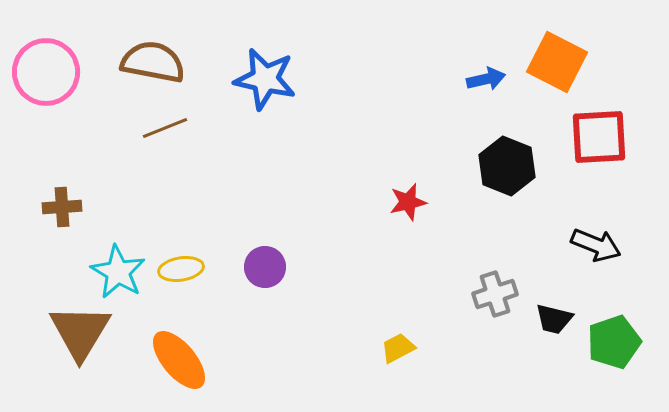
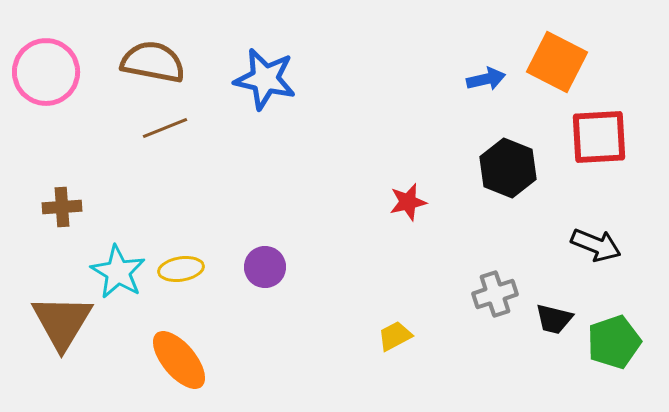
black hexagon: moved 1 px right, 2 px down
brown triangle: moved 18 px left, 10 px up
yellow trapezoid: moved 3 px left, 12 px up
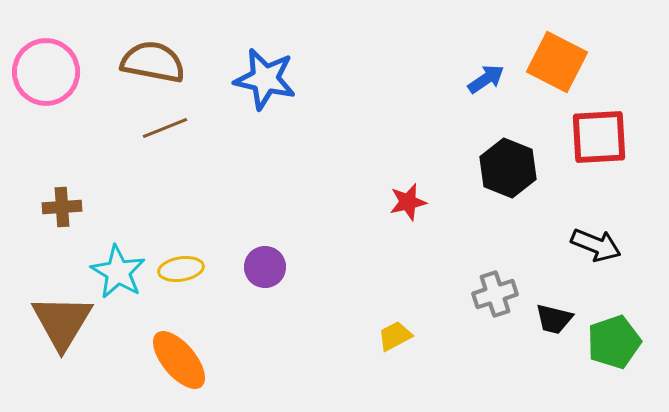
blue arrow: rotated 21 degrees counterclockwise
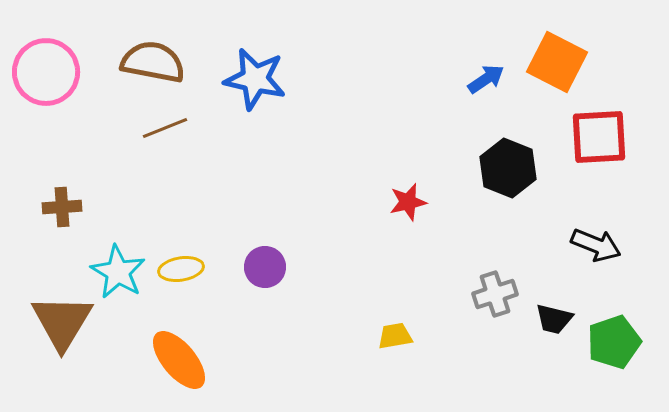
blue star: moved 10 px left
yellow trapezoid: rotated 18 degrees clockwise
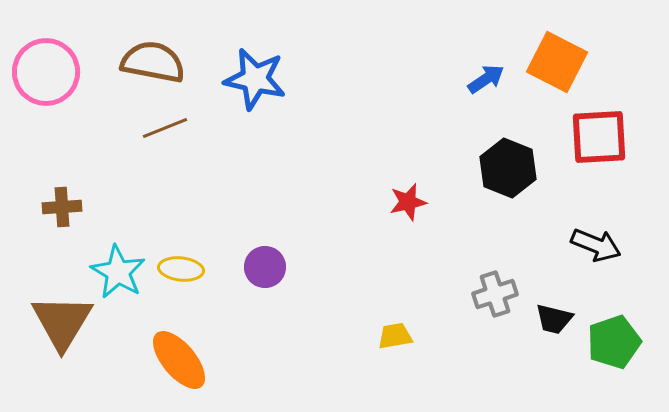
yellow ellipse: rotated 15 degrees clockwise
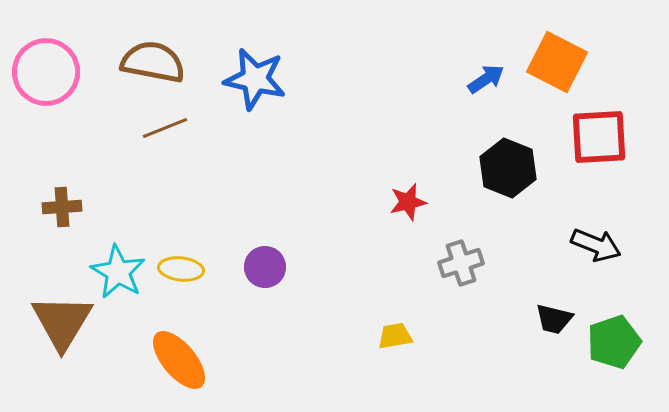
gray cross: moved 34 px left, 31 px up
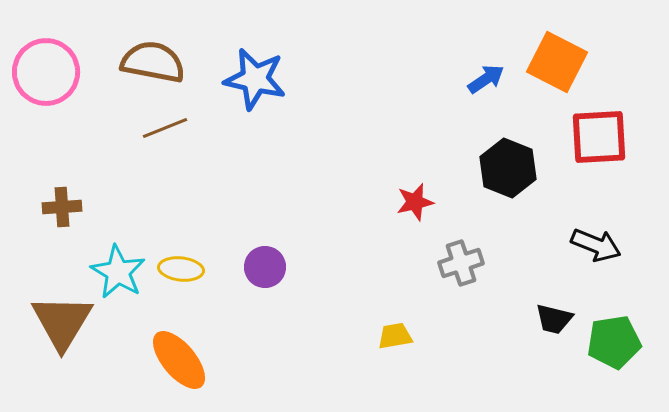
red star: moved 7 px right
green pentagon: rotated 10 degrees clockwise
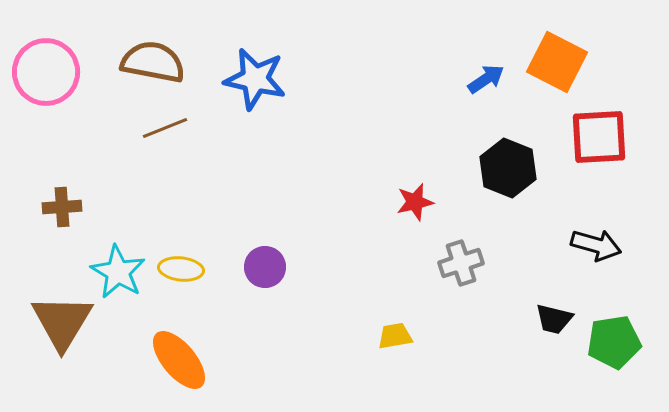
black arrow: rotated 6 degrees counterclockwise
